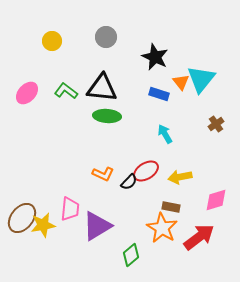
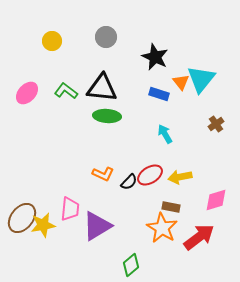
red ellipse: moved 4 px right, 4 px down
green diamond: moved 10 px down
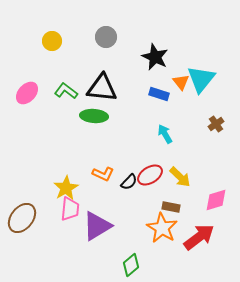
green ellipse: moved 13 px left
yellow arrow: rotated 125 degrees counterclockwise
yellow star: moved 23 px right, 37 px up; rotated 20 degrees counterclockwise
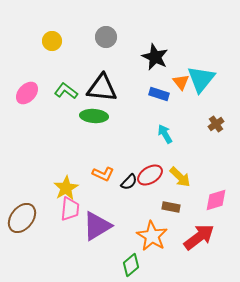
orange star: moved 10 px left, 8 px down
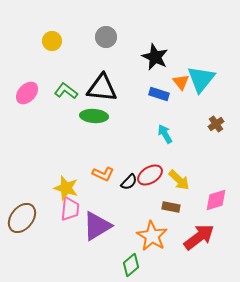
yellow arrow: moved 1 px left, 3 px down
yellow star: rotated 25 degrees counterclockwise
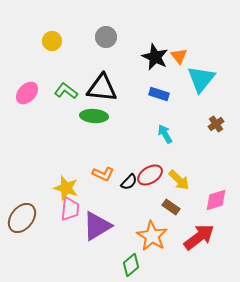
orange triangle: moved 2 px left, 26 px up
brown rectangle: rotated 24 degrees clockwise
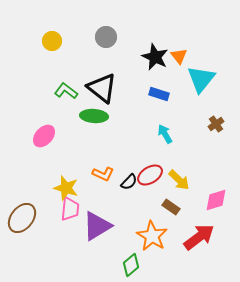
black triangle: rotated 32 degrees clockwise
pink ellipse: moved 17 px right, 43 px down
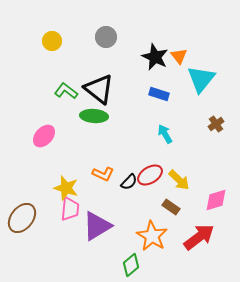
black triangle: moved 3 px left, 1 px down
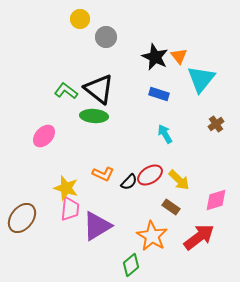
yellow circle: moved 28 px right, 22 px up
